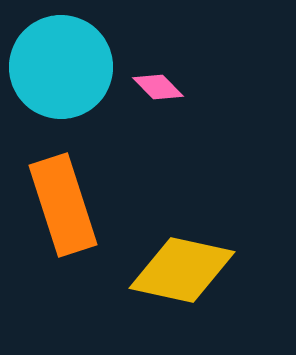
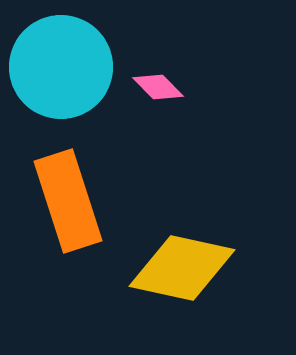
orange rectangle: moved 5 px right, 4 px up
yellow diamond: moved 2 px up
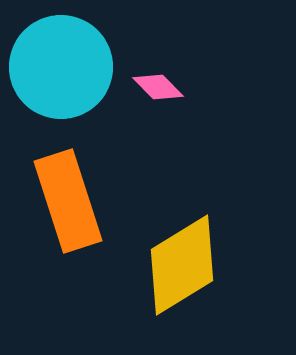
yellow diamond: moved 3 px up; rotated 44 degrees counterclockwise
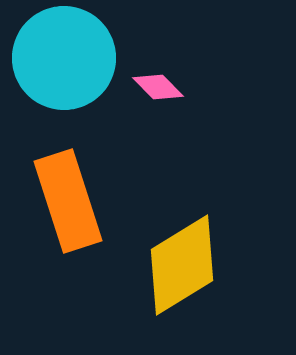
cyan circle: moved 3 px right, 9 px up
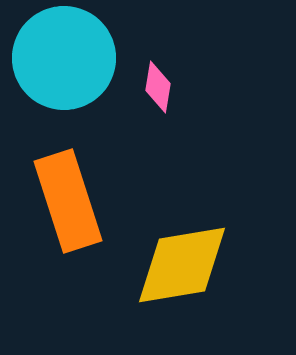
pink diamond: rotated 54 degrees clockwise
yellow diamond: rotated 22 degrees clockwise
